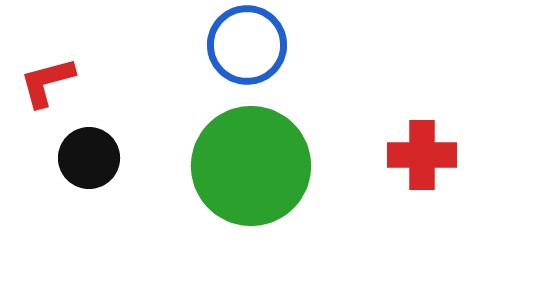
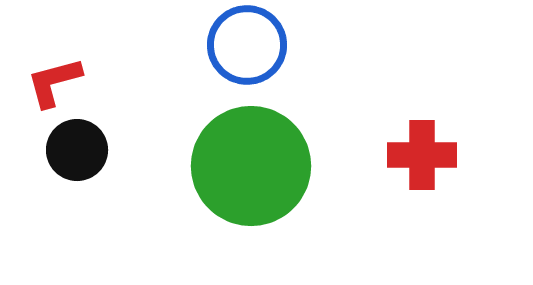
red L-shape: moved 7 px right
black circle: moved 12 px left, 8 px up
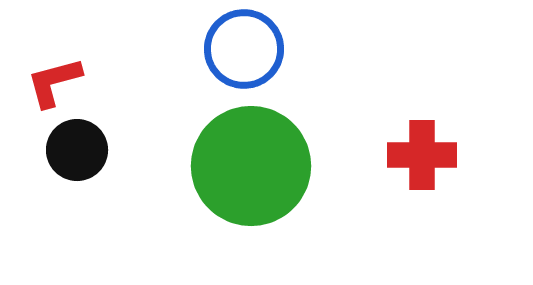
blue circle: moved 3 px left, 4 px down
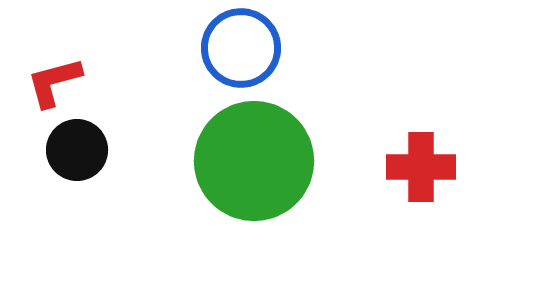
blue circle: moved 3 px left, 1 px up
red cross: moved 1 px left, 12 px down
green circle: moved 3 px right, 5 px up
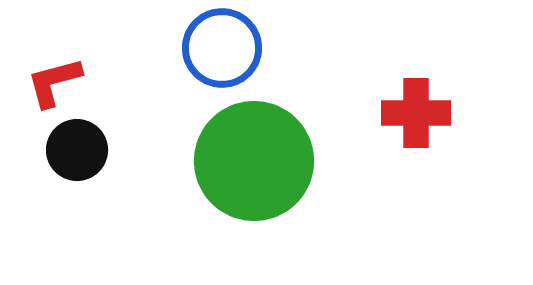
blue circle: moved 19 px left
red cross: moved 5 px left, 54 px up
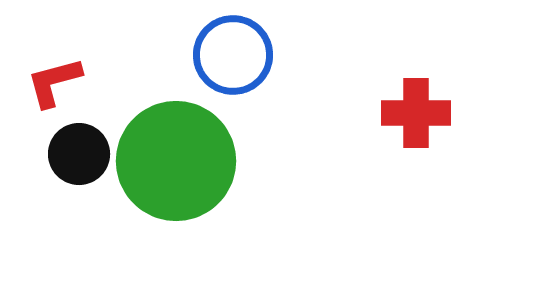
blue circle: moved 11 px right, 7 px down
black circle: moved 2 px right, 4 px down
green circle: moved 78 px left
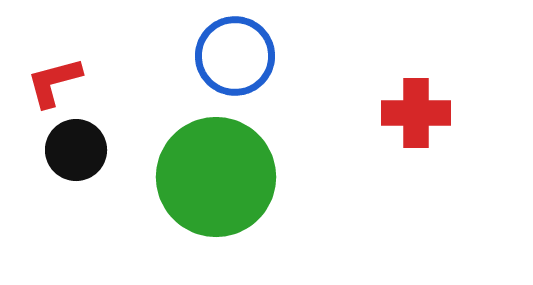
blue circle: moved 2 px right, 1 px down
black circle: moved 3 px left, 4 px up
green circle: moved 40 px right, 16 px down
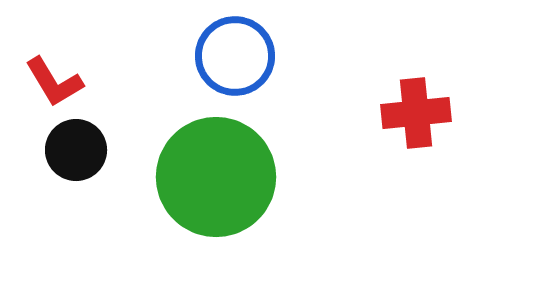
red L-shape: rotated 106 degrees counterclockwise
red cross: rotated 6 degrees counterclockwise
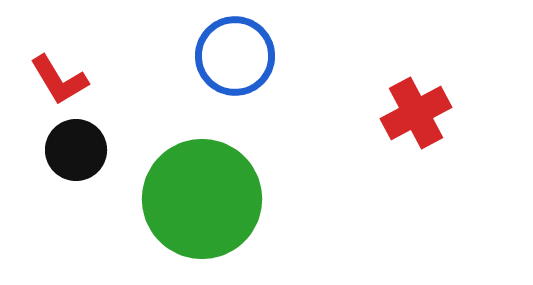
red L-shape: moved 5 px right, 2 px up
red cross: rotated 22 degrees counterclockwise
green circle: moved 14 px left, 22 px down
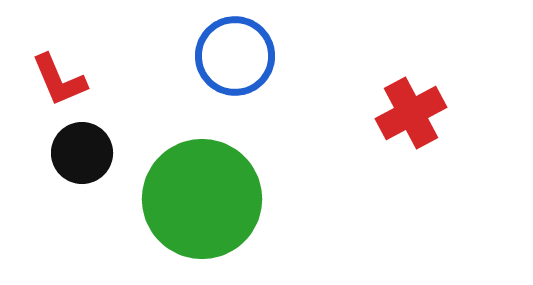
red L-shape: rotated 8 degrees clockwise
red cross: moved 5 px left
black circle: moved 6 px right, 3 px down
